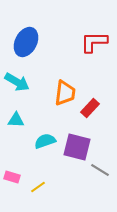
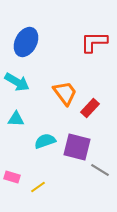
orange trapezoid: rotated 44 degrees counterclockwise
cyan triangle: moved 1 px up
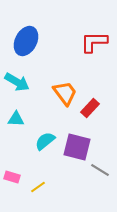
blue ellipse: moved 1 px up
cyan semicircle: rotated 20 degrees counterclockwise
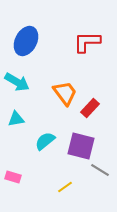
red L-shape: moved 7 px left
cyan triangle: rotated 12 degrees counterclockwise
purple square: moved 4 px right, 1 px up
pink rectangle: moved 1 px right
yellow line: moved 27 px right
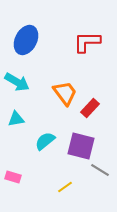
blue ellipse: moved 1 px up
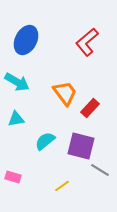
red L-shape: rotated 40 degrees counterclockwise
yellow line: moved 3 px left, 1 px up
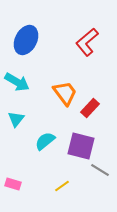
cyan triangle: rotated 42 degrees counterclockwise
pink rectangle: moved 7 px down
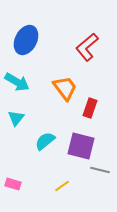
red L-shape: moved 5 px down
orange trapezoid: moved 5 px up
red rectangle: rotated 24 degrees counterclockwise
cyan triangle: moved 1 px up
gray line: rotated 18 degrees counterclockwise
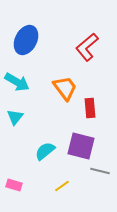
red rectangle: rotated 24 degrees counterclockwise
cyan triangle: moved 1 px left, 1 px up
cyan semicircle: moved 10 px down
gray line: moved 1 px down
pink rectangle: moved 1 px right, 1 px down
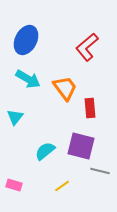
cyan arrow: moved 11 px right, 3 px up
